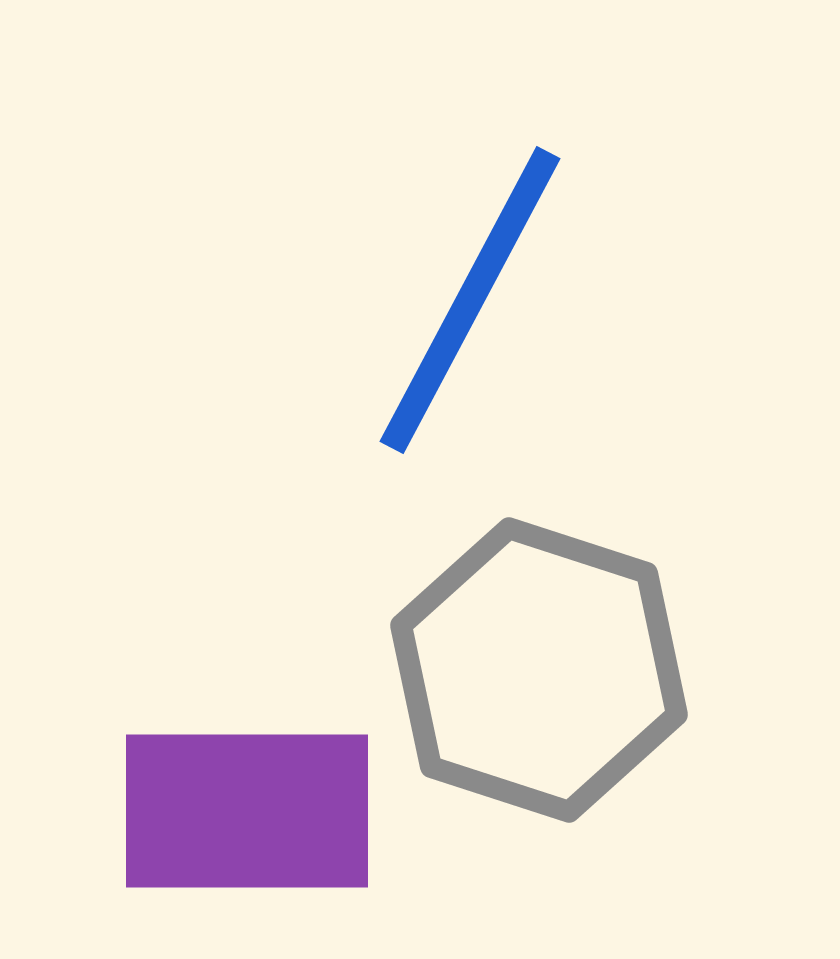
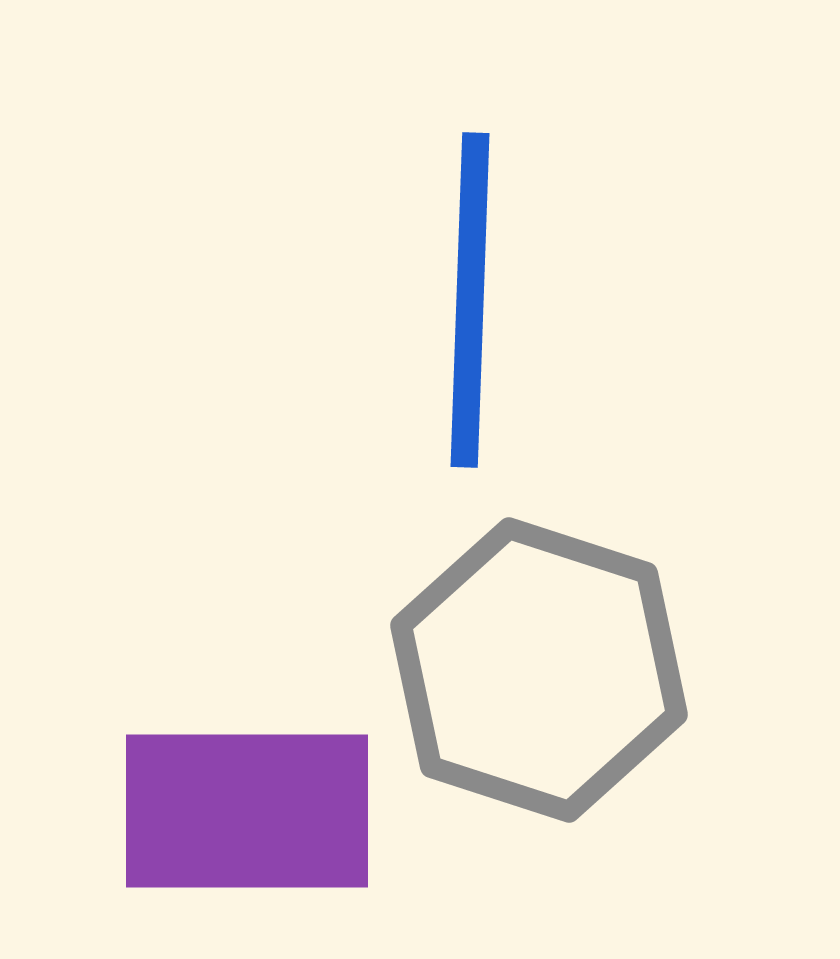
blue line: rotated 26 degrees counterclockwise
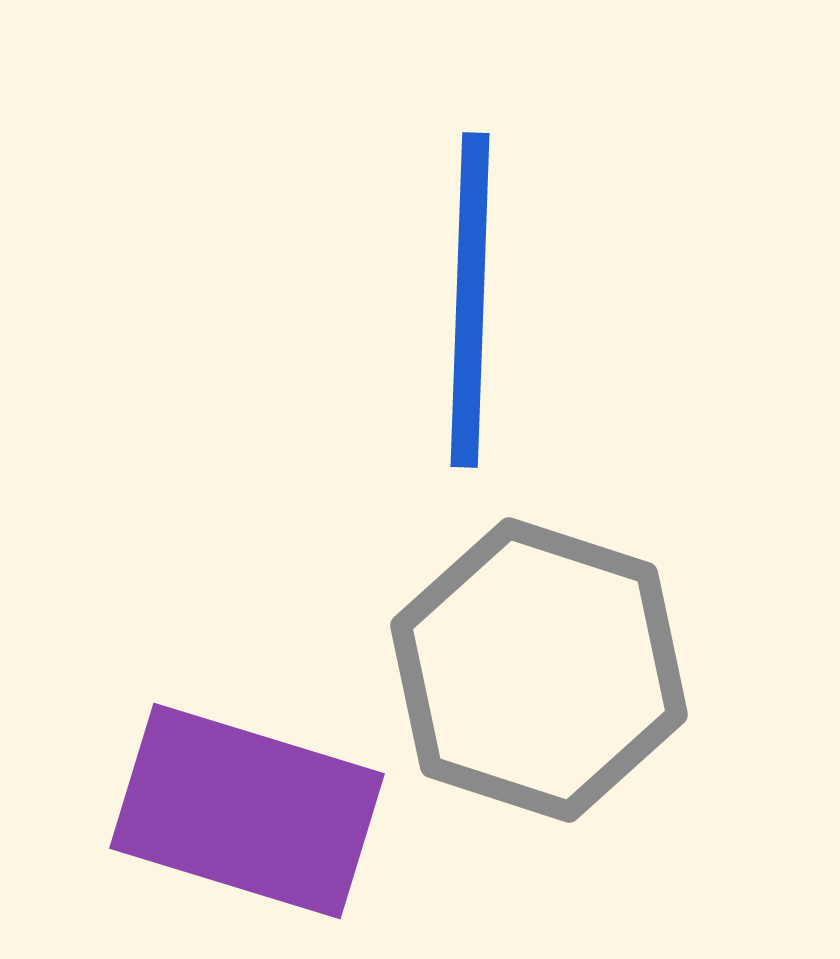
purple rectangle: rotated 17 degrees clockwise
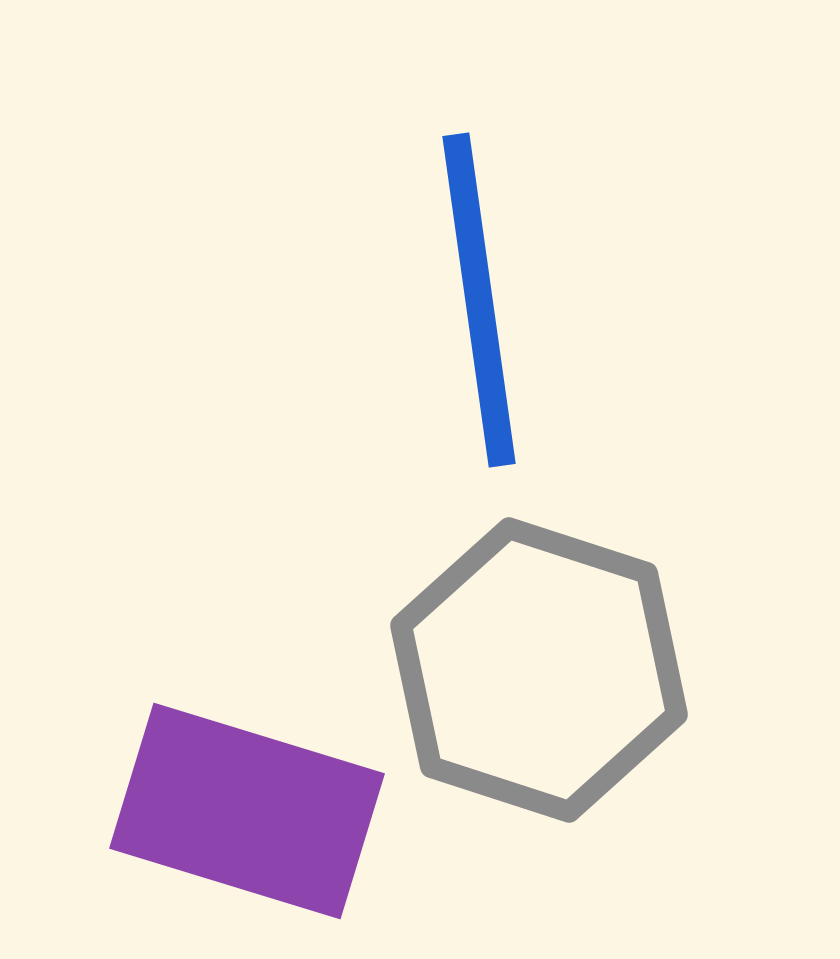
blue line: moved 9 px right; rotated 10 degrees counterclockwise
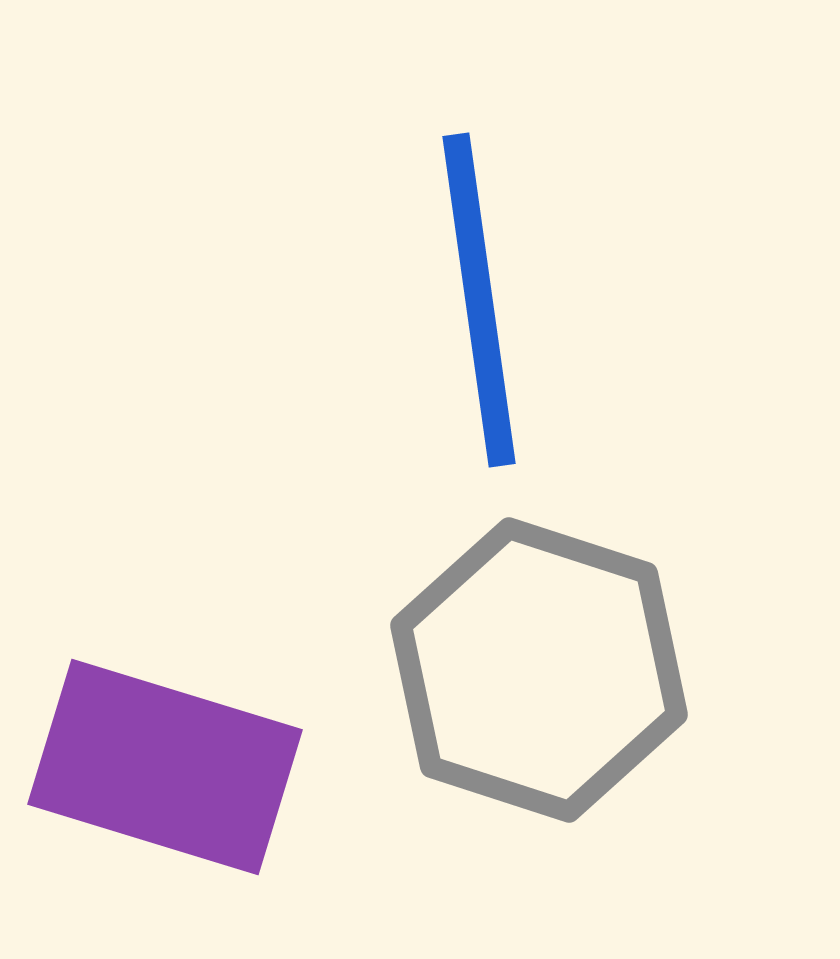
purple rectangle: moved 82 px left, 44 px up
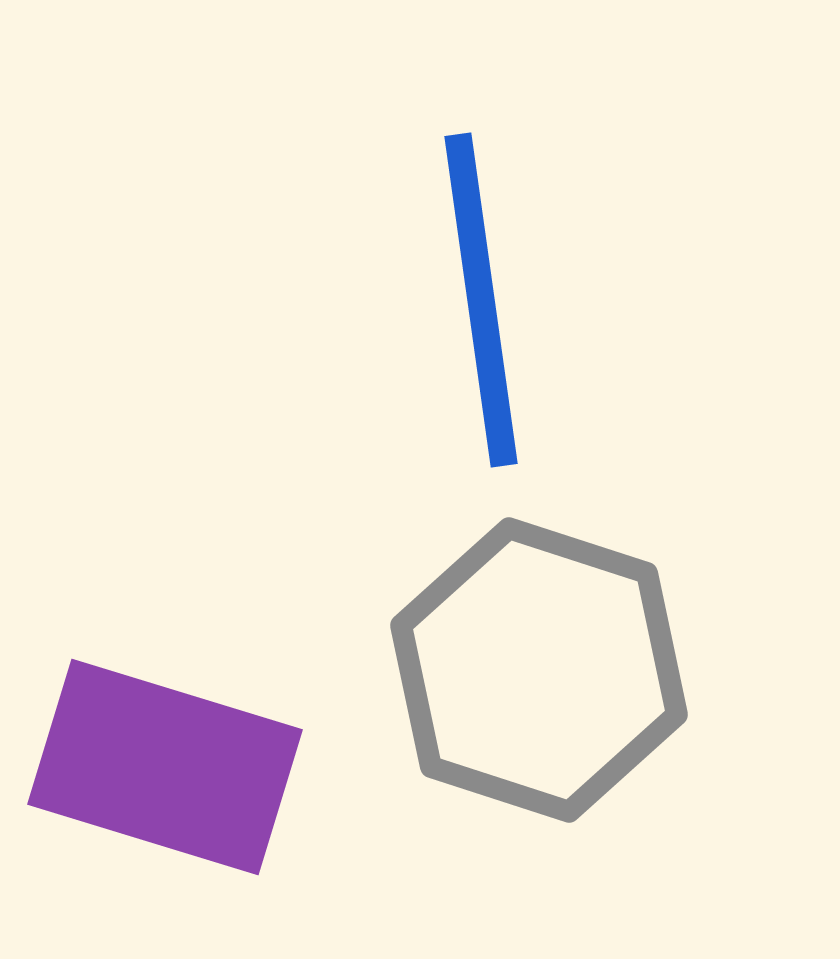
blue line: moved 2 px right
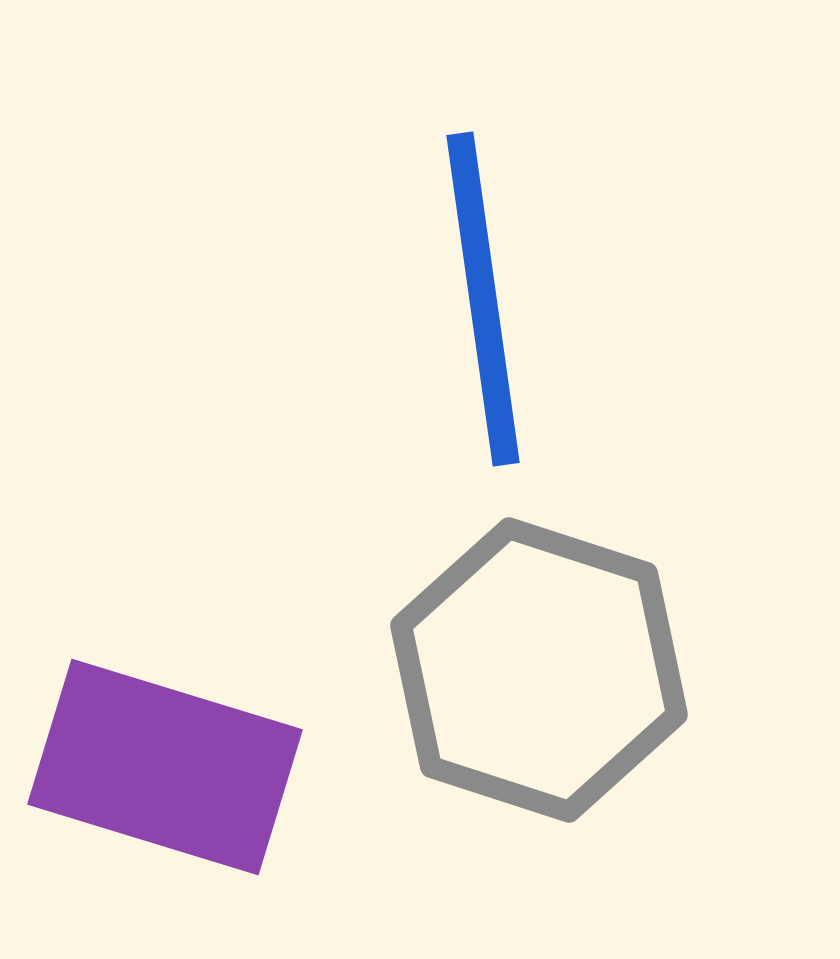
blue line: moved 2 px right, 1 px up
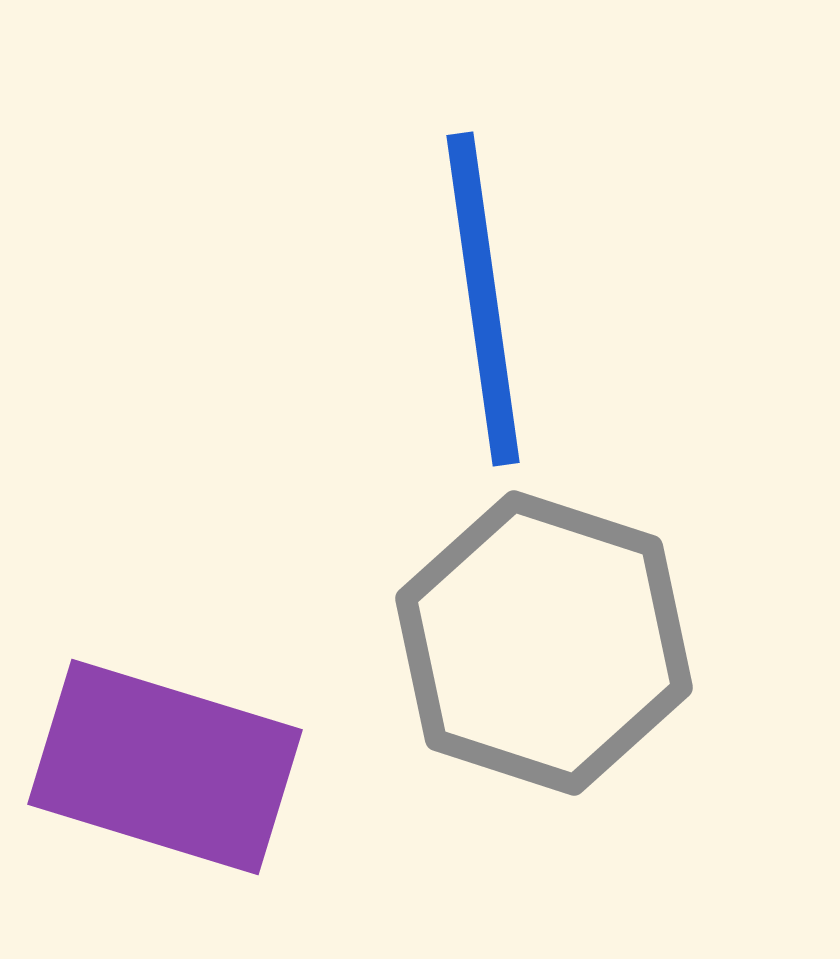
gray hexagon: moved 5 px right, 27 px up
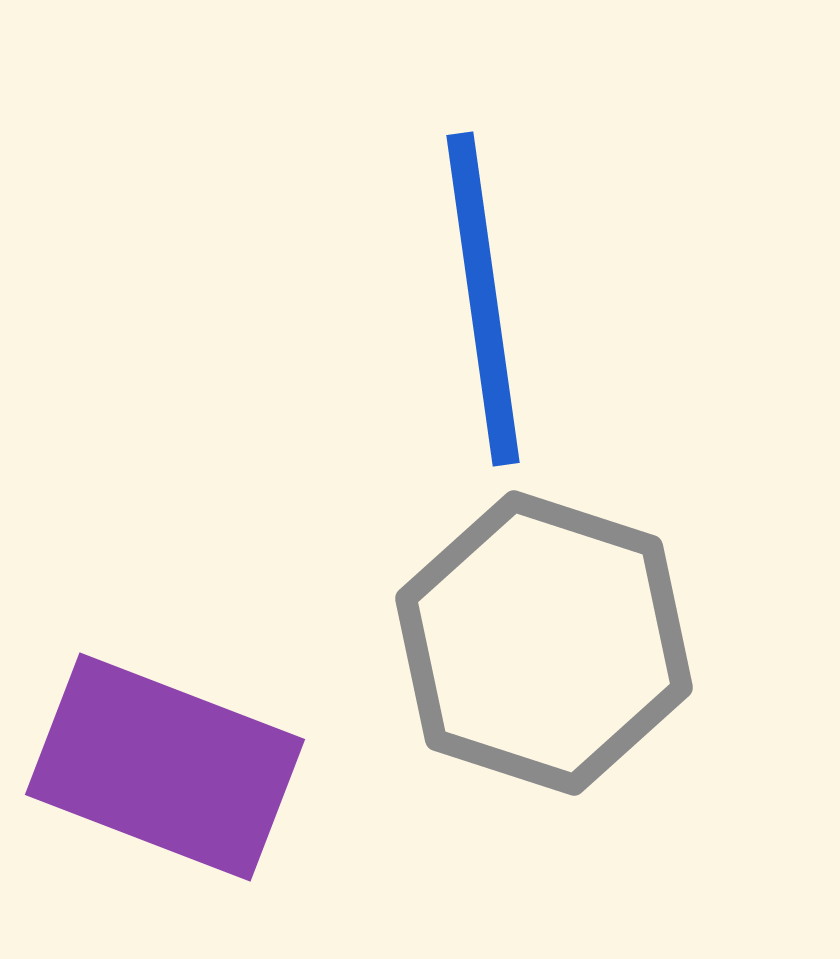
purple rectangle: rotated 4 degrees clockwise
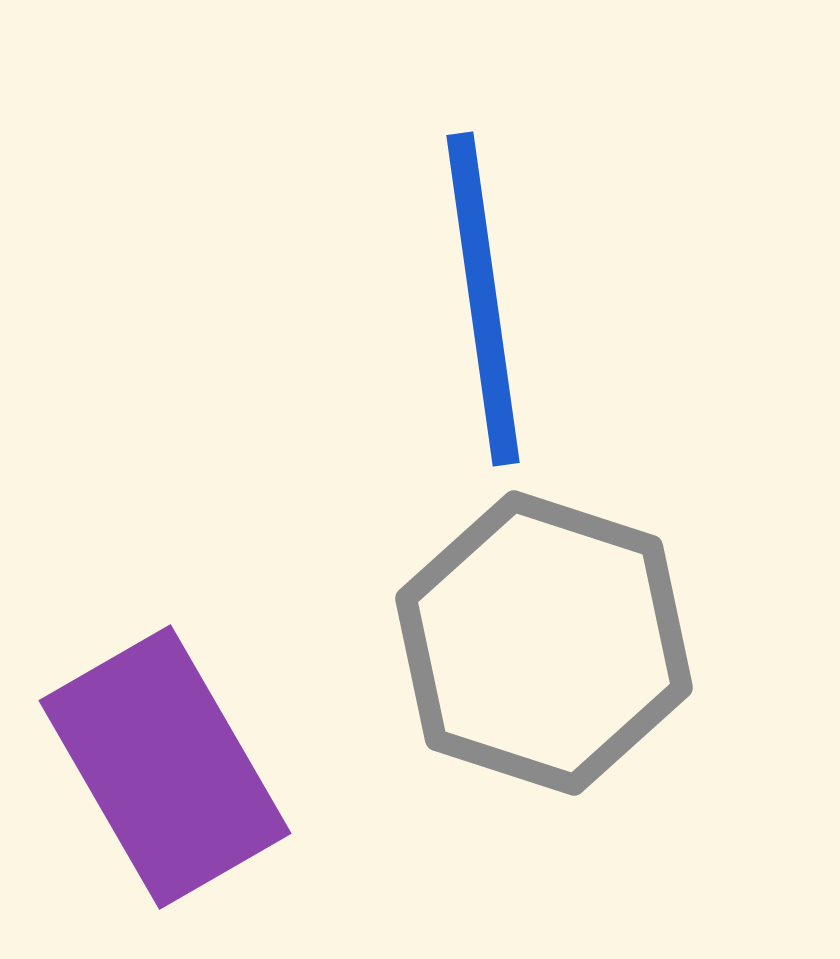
purple rectangle: rotated 39 degrees clockwise
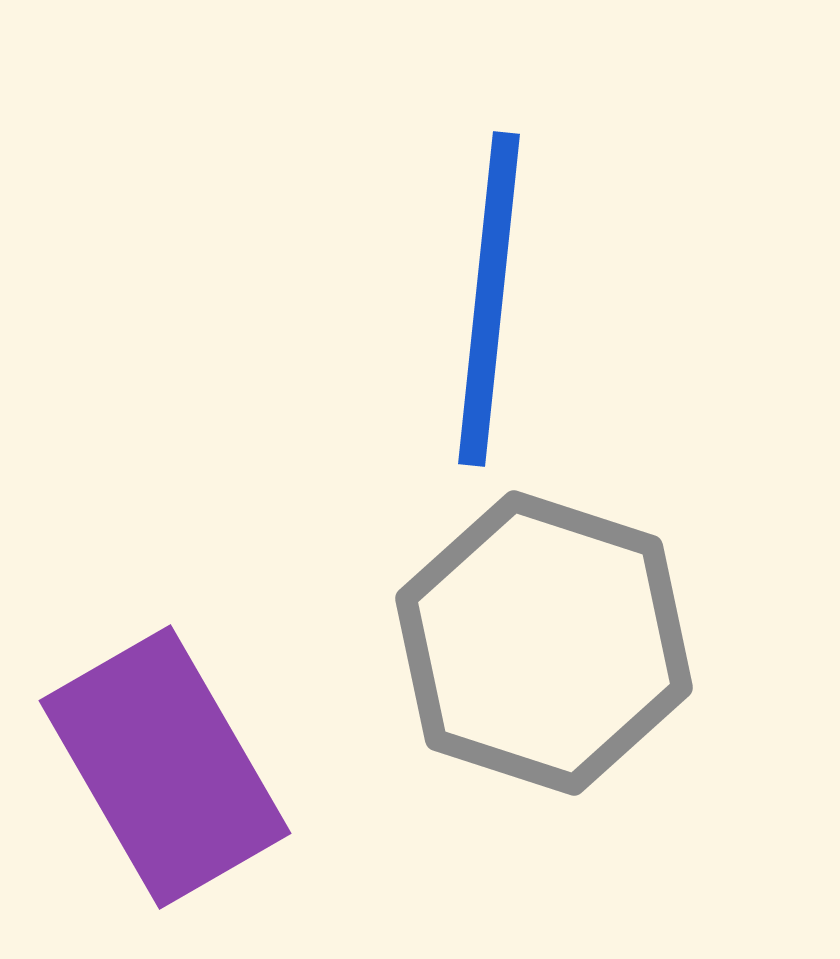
blue line: moved 6 px right; rotated 14 degrees clockwise
